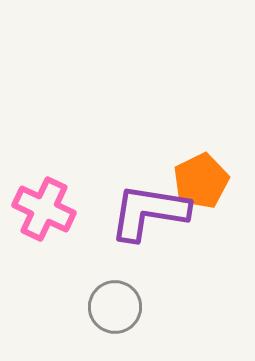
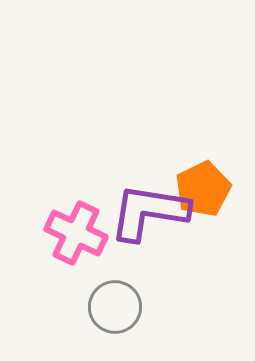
orange pentagon: moved 2 px right, 8 px down
pink cross: moved 32 px right, 24 px down
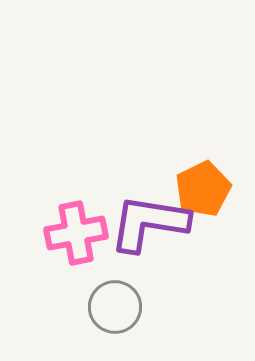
purple L-shape: moved 11 px down
pink cross: rotated 36 degrees counterclockwise
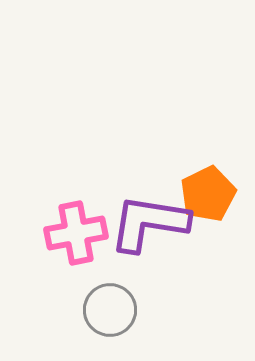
orange pentagon: moved 5 px right, 5 px down
gray circle: moved 5 px left, 3 px down
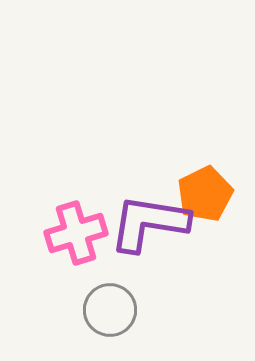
orange pentagon: moved 3 px left
pink cross: rotated 6 degrees counterclockwise
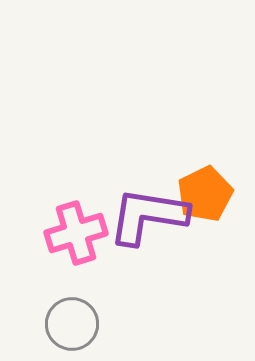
purple L-shape: moved 1 px left, 7 px up
gray circle: moved 38 px left, 14 px down
